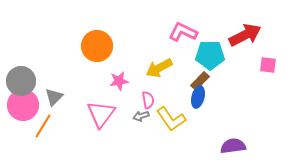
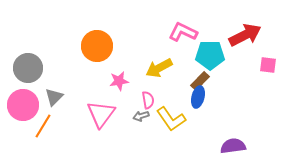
gray circle: moved 7 px right, 13 px up
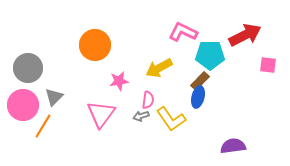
orange circle: moved 2 px left, 1 px up
pink semicircle: rotated 18 degrees clockwise
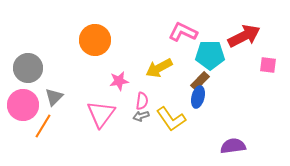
red arrow: moved 1 px left, 1 px down
orange circle: moved 5 px up
pink semicircle: moved 6 px left, 1 px down
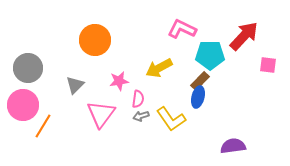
pink L-shape: moved 1 px left, 3 px up
red arrow: rotated 20 degrees counterclockwise
gray triangle: moved 21 px right, 12 px up
pink semicircle: moved 4 px left, 2 px up
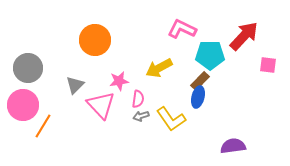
pink triangle: moved 9 px up; rotated 20 degrees counterclockwise
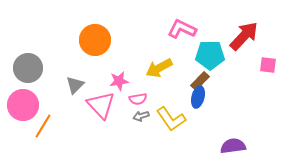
pink semicircle: rotated 72 degrees clockwise
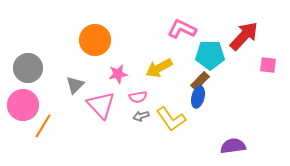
pink star: moved 1 px left, 7 px up
pink semicircle: moved 2 px up
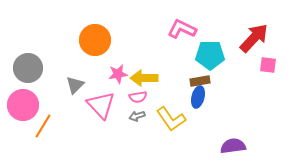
red arrow: moved 10 px right, 2 px down
yellow arrow: moved 15 px left, 10 px down; rotated 28 degrees clockwise
brown rectangle: rotated 36 degrees clockwise
gray arrow: moved 4 px left
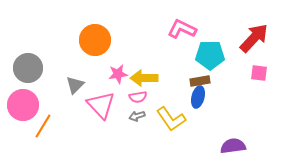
pink square: moved 9 px left, 8 px down
